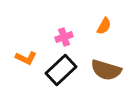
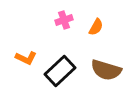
orange semicircle: moved 8 px left, 1 px down
pink cross: moved 17 px up
black rectangle: moved 1 px left, 1 px down
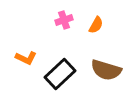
orange semicircle: moved 2 px up
black rectangle: moved 3 px down
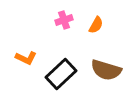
black rectangle: moved 1 px right
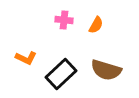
pink cross: rotated 24 degrees clockwise
